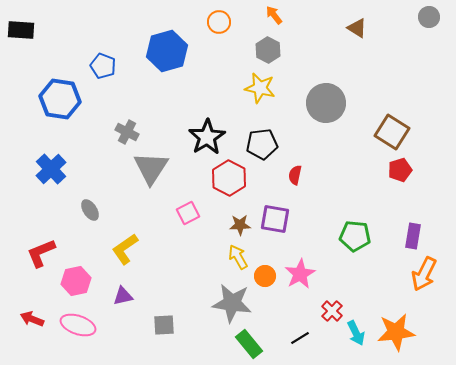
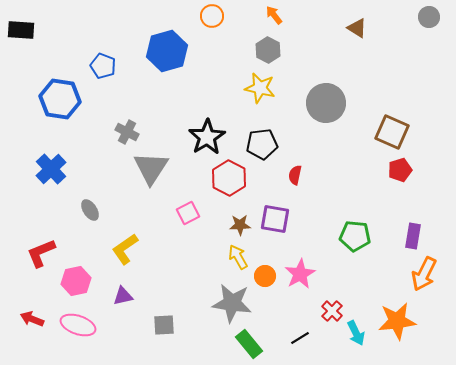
orange circle at (219, 22): moved 7 px left, 6 px up
brown square at (392, 132): rotated 8 degrees counterclockwise
orange star at (396, 332): moved 1 px right, 11 px up
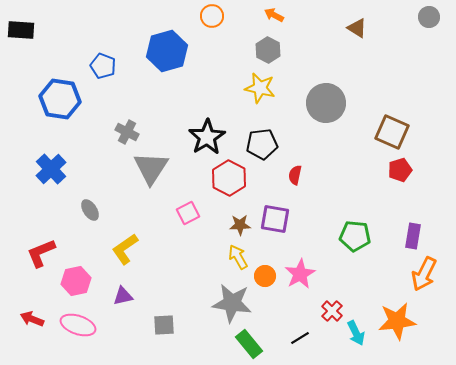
orange arrow at (274, 15): rotated 24 degrees counterclockwise
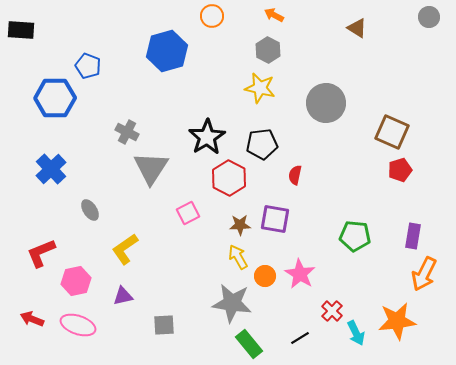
blue pentagon at (103, 66): moved 15 px left
blue hexagon at (60, 99): moved 5 px left, 1 px up; rotated 9 degrees counterclockwise
pink star at (300, 274): rotated 12 degrees counterclockwise
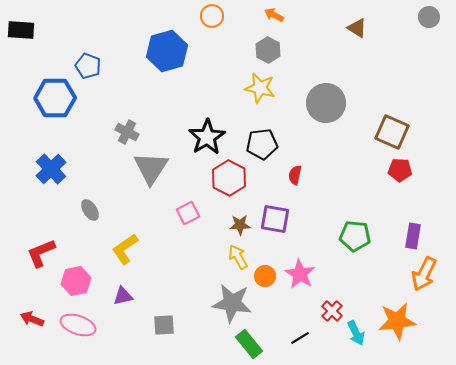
red pentagon at (400, 170): rotated 20 degrees clockwise
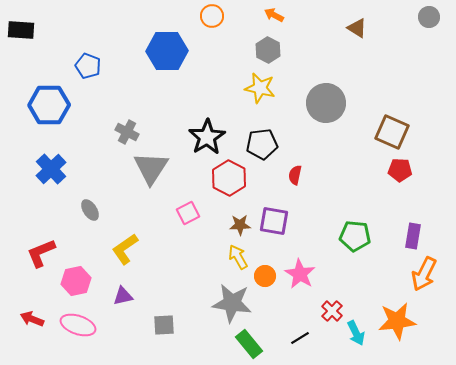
blue hexagon at (167, 51): rotated 15 degrees clockwise
blue hexagon at (55, 98): moved 6 px left, 7 px down
purple square at (275, 219): moved 1 px left, 2 px down
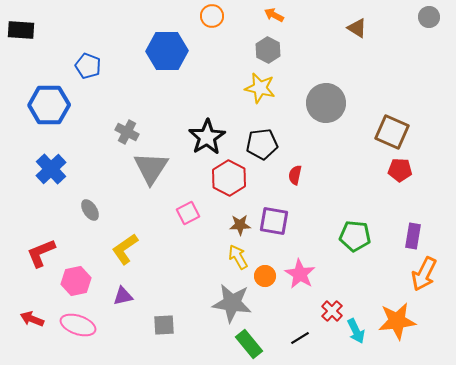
cyan arrow at (356, 333): moved 2 px up
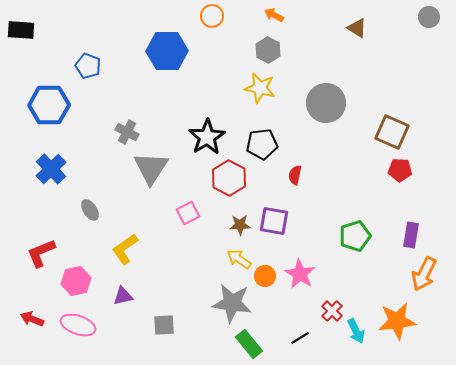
green pentagon at (355, 236): rotated 24 degrees counterclockwise
purple rectangle at (413, 236): moved 2 px left, 1 px up
yellow arrow at (238, 257): moved 1 px right, 2 px down; rotated 25 degrees counterclockwise
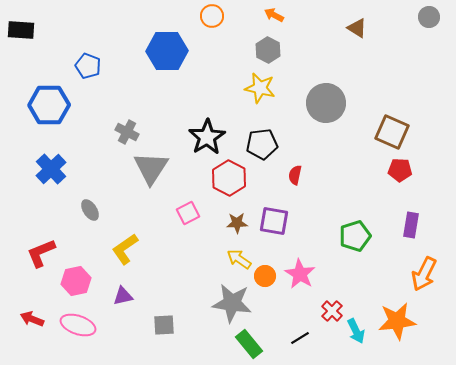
brown star at (240, 225): moved 3 px left, 2 px up
purple rectangle at (411, 235): moved 10 px up
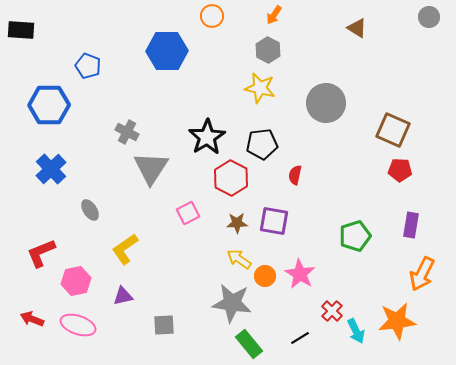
orange arrow at (274, 15): rotated 84 degrees counterclockwise
brown square at (392, 132): moved 1 px right, 2 px up
red hexagon at (229, 178): moved 2 px right
orange arrow at (424, 274): moved 2 px left
